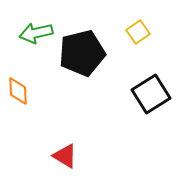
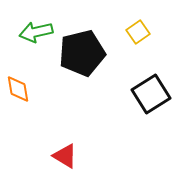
green arrow: moved 1 px up
orange diamond: moved 2 px up; rotated 8 degrees counterclockwise
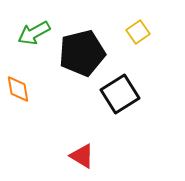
green arrow: moved 2 px left, 1 px down; rotated 16 degrees counterclockwise
black square: moved 31 px left
red triangle: moved 17 px right
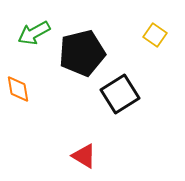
yellow square: moved 17 px right, 3 px down; rotated 20 degrees counterclockwise
red triangle: moved 2 px right
